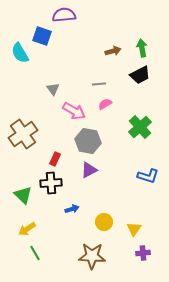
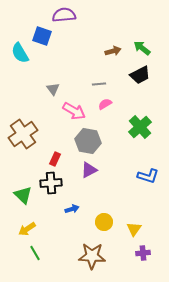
green arrow: rotated 42 degrees counterclockwise
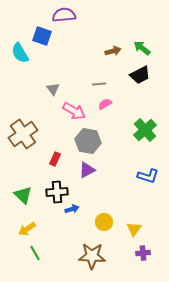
green cross: moved 5 px right, 3 px down
purple triangle: moved 2 px left
black cross: moved 6 px right, 9 px down
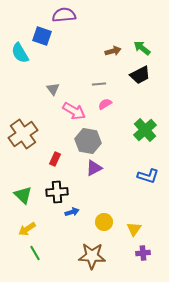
purple triangle: moved 7 px right, 2 px up
blue arrow: moved 3 px down
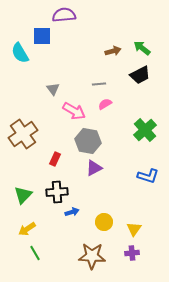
blue square: rotated 18 degrees counterclockwise
green triangle: rotated 30 degrees clockwise
purple cross: moved 11 px left
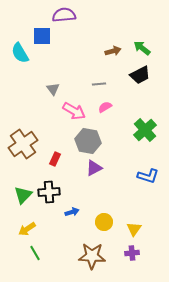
pink semicircle: moved 3 px down
brown cross: moved 10 px down
black cross: moved 8 px left
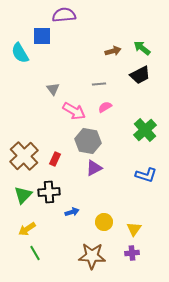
brown cross: moved 1 px right, 12 px down; rotated 8 degrees counterclockwise
blue L-shape: moved 2 px left, 1 px up
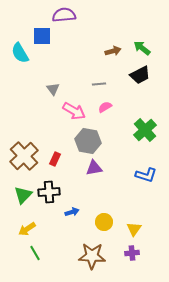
purple triangle: rotated 18 degrees clockwise
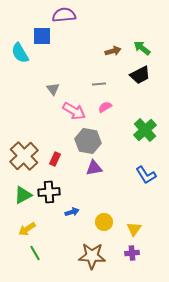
blue L-shape: rotated 40 degrees clockwise
green triangle: rotated 18 degrees clockwise
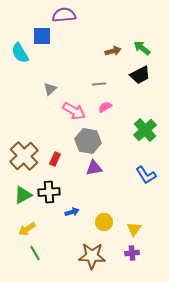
gray triangle: moved 3 px left; rotated 24 degrees clockwise
